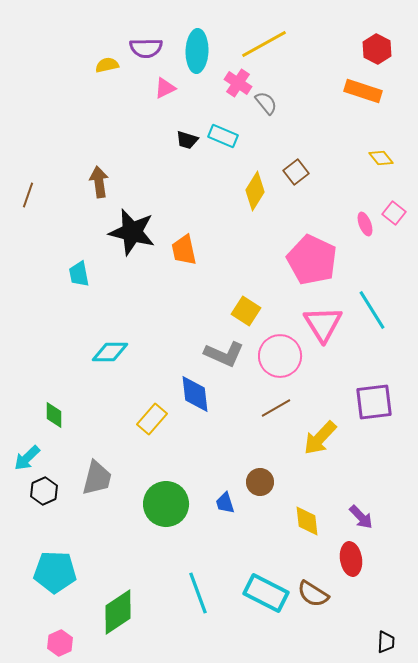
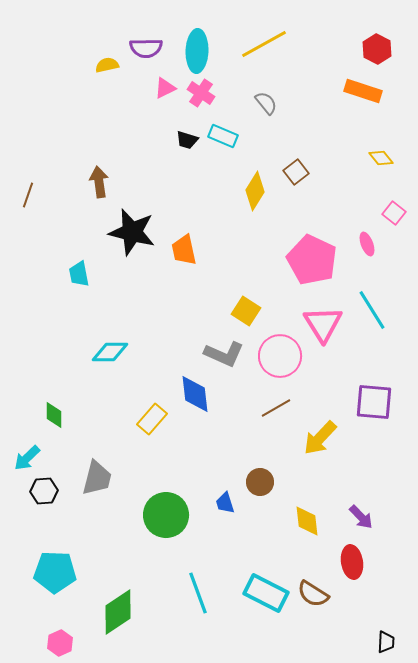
pink cross at (238, 83): moved 37 px left, 10 px down
pink ellipse at (365, 224): moved 2 px right, 20 px down
purple square at (374, 402): rotated 12 degrees clockwise
black hexagon at (44, 491): rotated 20 degrees clockwise
green circle at (166, 504): moved 11 px down
red ellipse at (351, 559): moved 1 px right, 3 px down
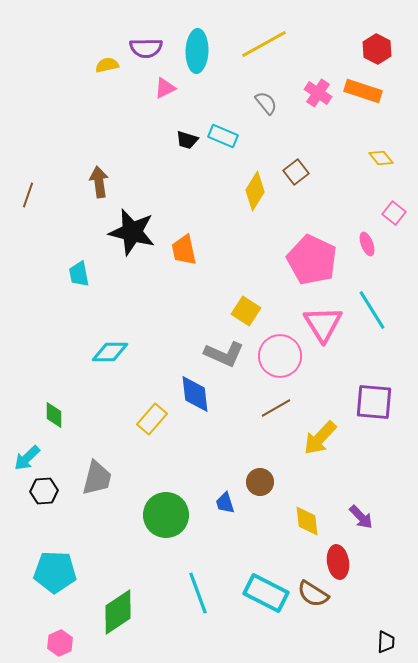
pink cross at (201, 93): moved 117 px right
red ellipse at (352, 562): moved 14 px left
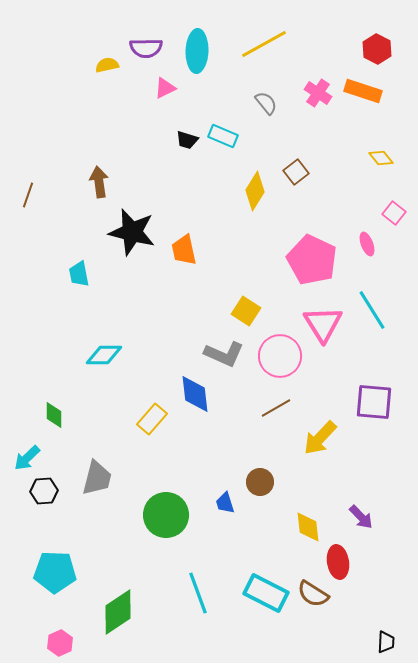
cyan diamond at (110, 352): moved 6 px left, 3 px down
yellow diamond at (307, 521): moved 1 px right, 6 px down
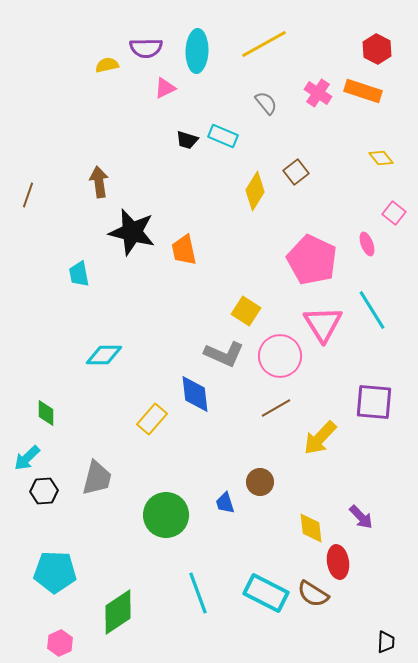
green diamond at (54, 415): moved 8 px left, 2 px up
yellow diamond at (308, 527): moved 3 px right, 1 px down
